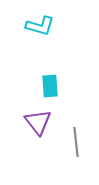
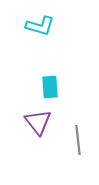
cyan rectangle: moved 1 px down
gray line: moved 2 px right, 2 px up
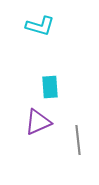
purple triangle: rotated 44 degrees clockwise
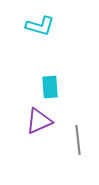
purple triangle: moved 1 px right, 1 px up
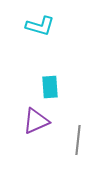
purple triangle: moved 3 px left
gray line: rotated 12 degrees clockwise
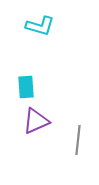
cyan rectangle: moved 24 px left
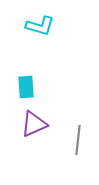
purple triangle: moved 2 px left, 3 px down
